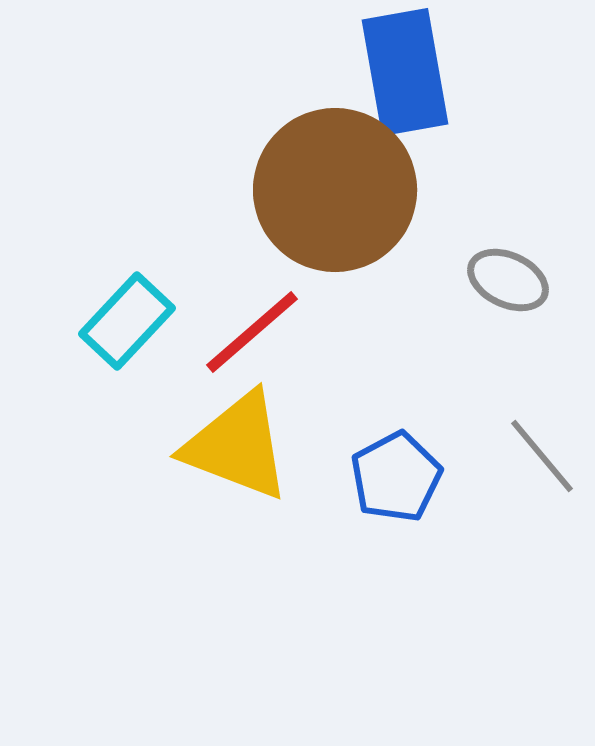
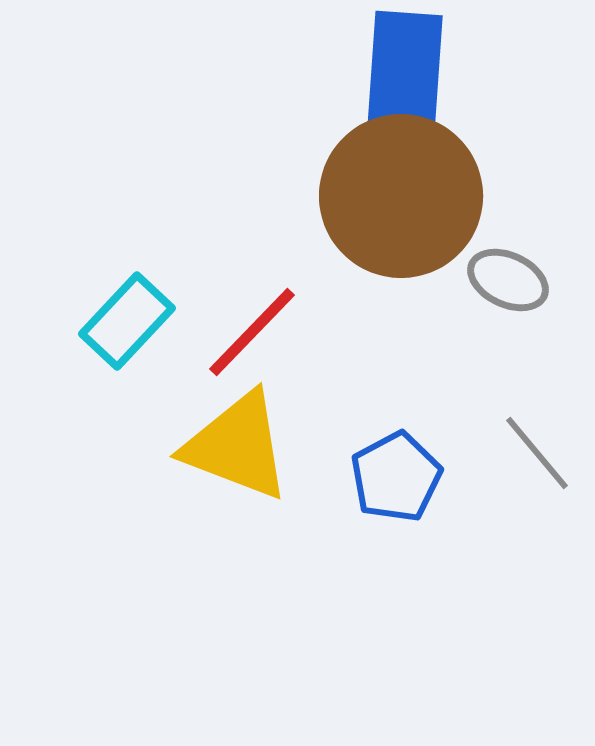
blue rectangle: rotated 14 degrees clockwise
brown circle: moved 66 px right, 6 px down
red line: rotated 5 degrees counterclockwise
gray line: moved 5 px left, 3 px up
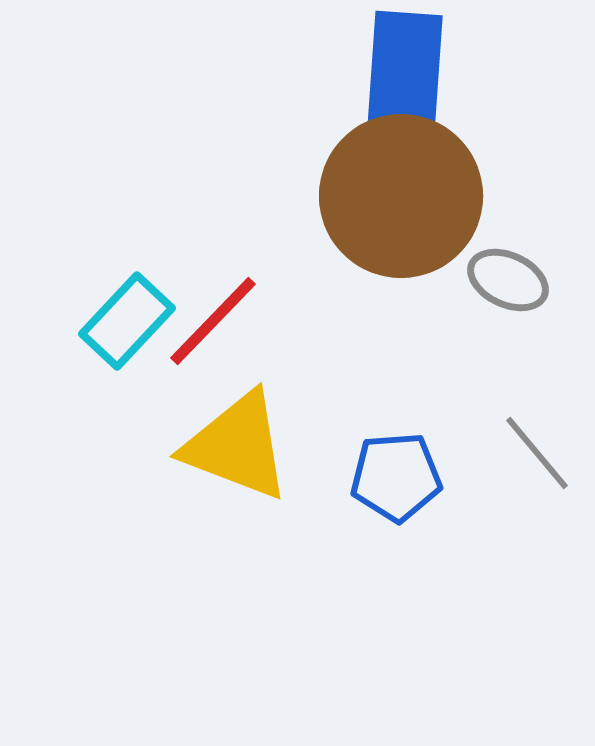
red line: moved 39 px left, 11 px up
blue pentagon: rotated 24 degrees clockwise
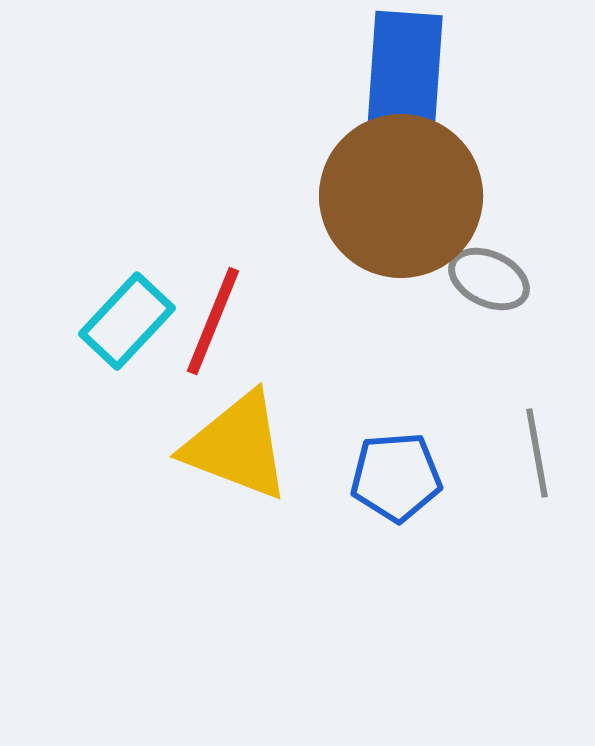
gray ellipse: moved 19 px left, 1 px up
red line: rotated 22 degrees counterclockwise
gray line: rotated 30 degrees clockwise
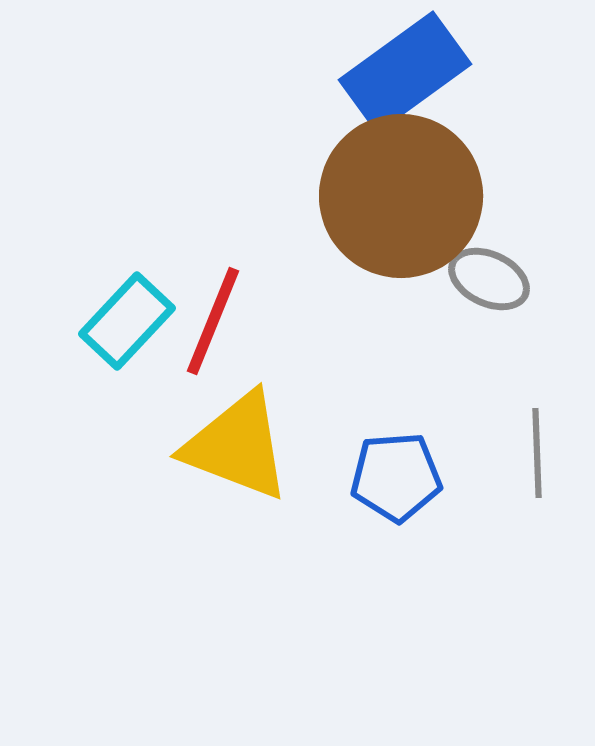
blue rectangle: rotated 50 degrees clockwise
gray line: rotated 8 degrees clockwise
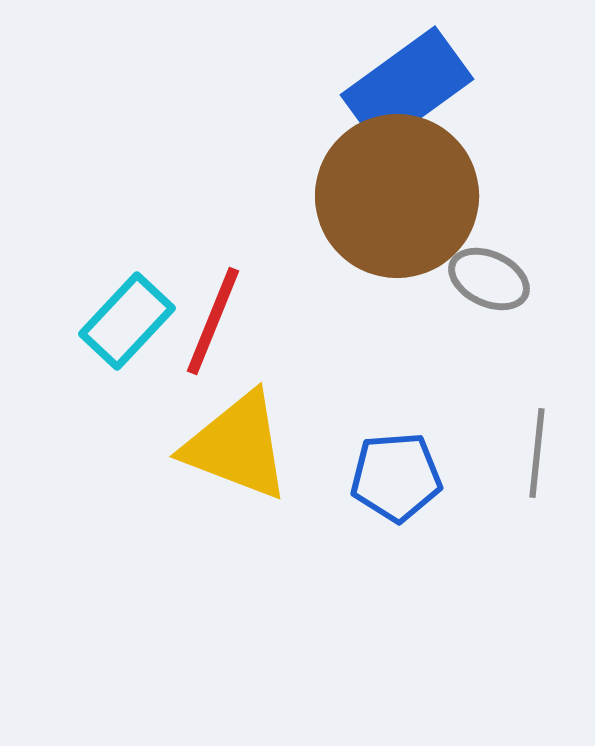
blue rectangle: moved 2 px right, 15 px down
brown circle: moved 4 px left
gray line: rotated 8 degrees clockwise
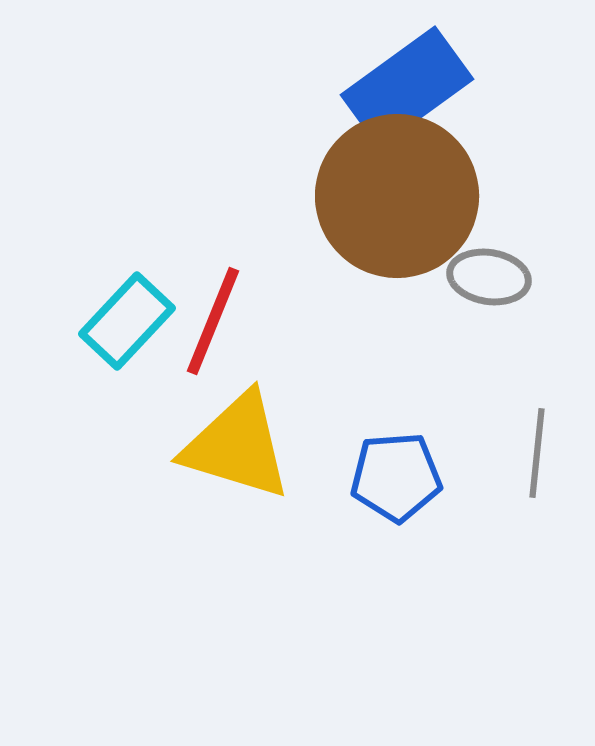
gray ellipse: moved 2 px up; rotated 16 degrees counterclockwise
yellow triangle: rotated 4 degrees counterclockwise
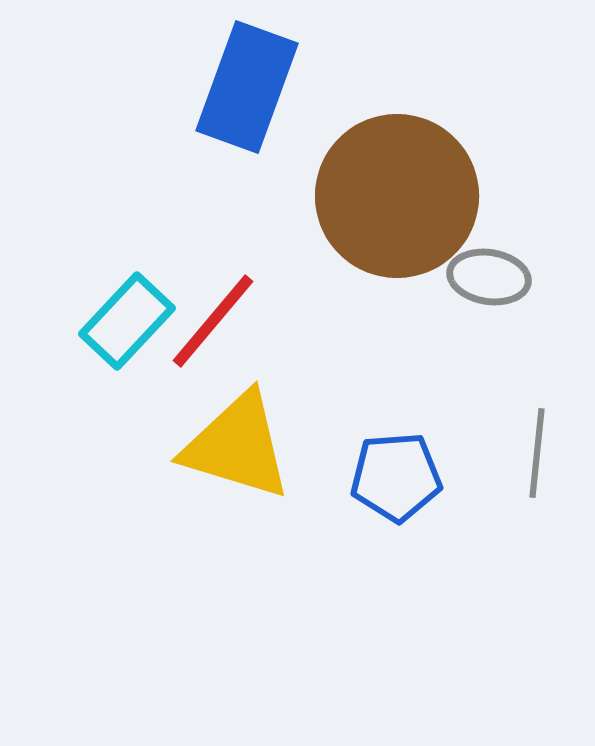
blue rectangle: moved 160 px left; rotated 34 degrees counterclockwise
red line: rotated 18 degrees clockwise
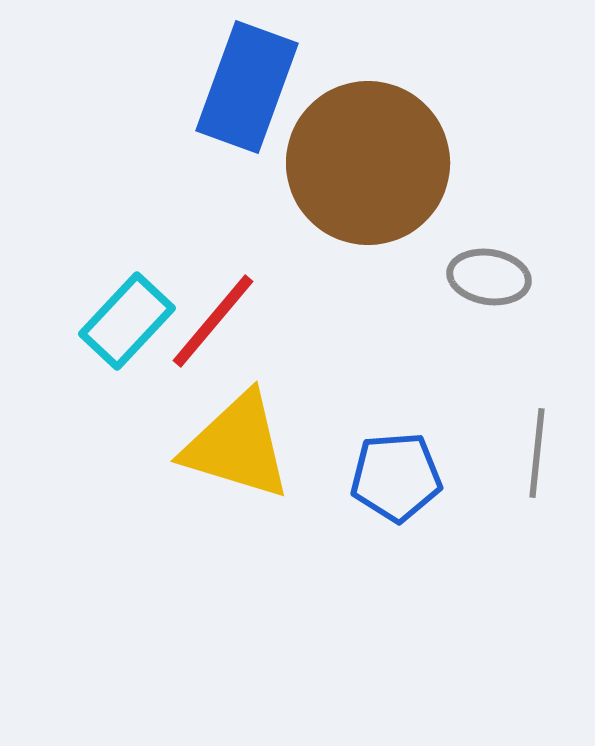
brown circle: moved 29 px left, 33 px up
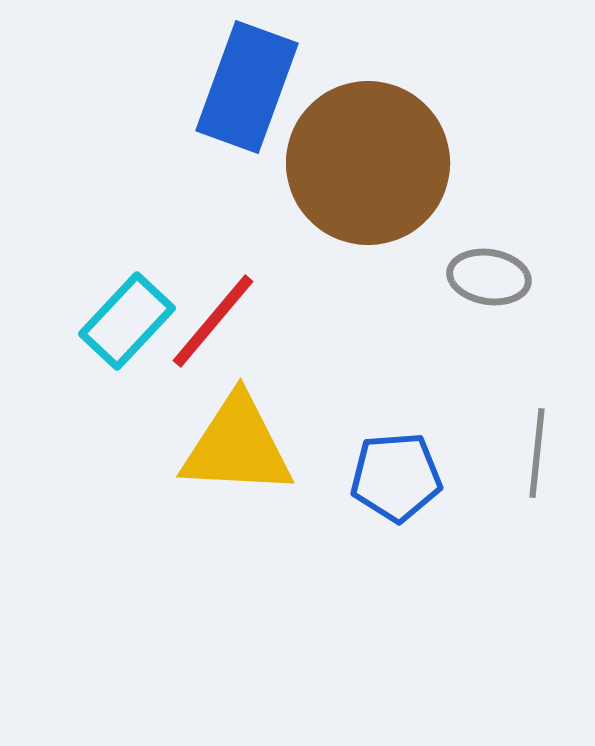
yellow triangle: rotated 14 degrees counterclockwise
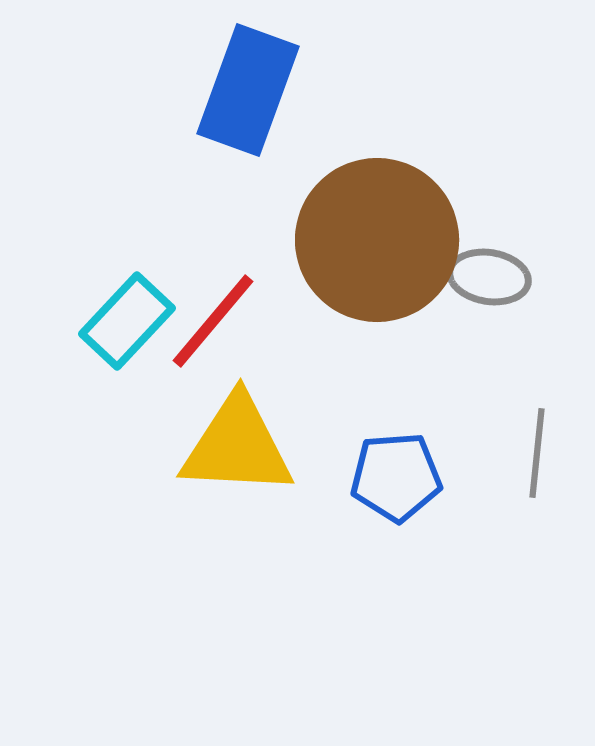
blue rectangle: moved 1 px right, 3 px down
brown circle: moved 9 px right, 77 px down
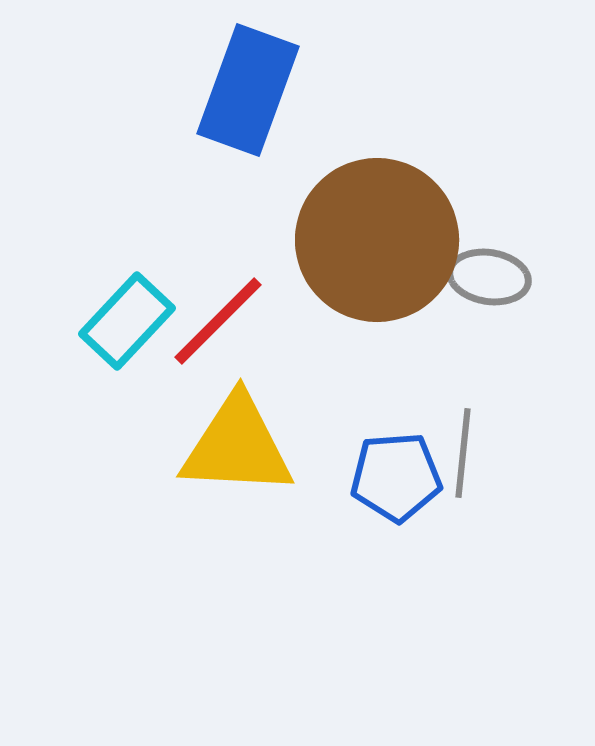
red line: moved 5 px right; rotated 5 degrees clockwise
gray line: moved 74 px left
